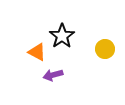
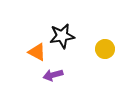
black star: rotated 25 degrees clockwise
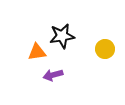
orange triangle: rotated 36 degrees counterclockwise
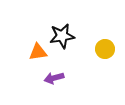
orange triangle: moved 1 px right
purple arrow: moved 1 px right, 3 px down
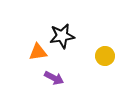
yellow circle: moved 7 px down
purple arrow: rotated 138 degrees counterclockwise
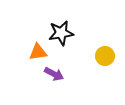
black star: moved 1 px left, 3 px up
purple arrow: moved 4 px up
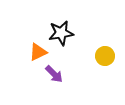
orange triangle: rotated 18 degrees counterclockwise
purple arrow: rotated 18 degrees clockwise
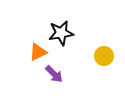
yellow circle: moved 1 px left
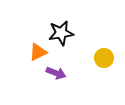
yellow circle: moved 2 px down
purple arrow: moved 2 px right, 1 px up; rotated 24 degrees counterclockwise
